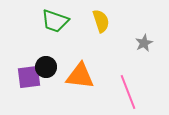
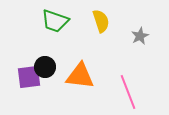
gray star: moved 4 px left, 7 px up
black circle: moved 1 px left
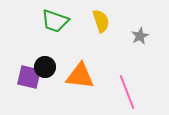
purple square: rotated 20 degrees clockwise
pink line: moved 1 px left
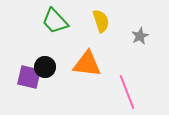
green trapezoid: rotated 28 degrees clockwise
orange triangle: moved 7 px right, 12 px up
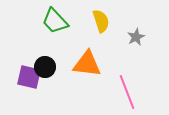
gray star: moved 4 px left, 1 px down
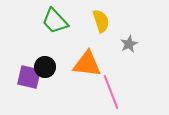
gray star: moved 7 px left, 7 px down
pink line: moved 16 px left
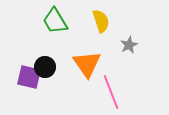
green trapezoid: rotated 12 degrees clockwise
gray star: moved 1 px down
orange triangle: rotated 48 degrees clockwise
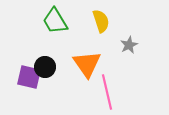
pink line: moved 4 px left; rotated 8 degrees clockwise
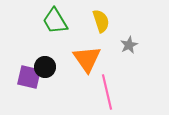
orange triangle: moved 5 px up
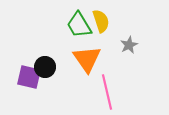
green trapezoid: moved 24 px right, 4 px down
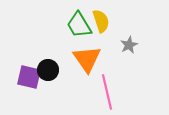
black circle: moved 3 px right, 3 px down
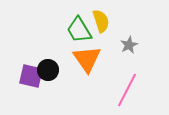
green trapezoid: moved 5 px down
purple square: moved 2 px right, 1 px up
pink line: moved 20 px right, 2 px up; rotated 40 degrees clockwise
